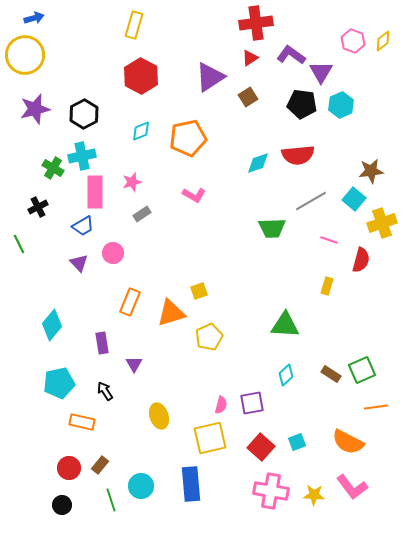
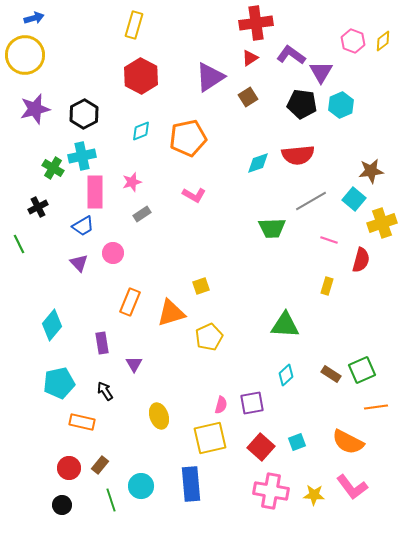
yellow square at (199, 291): moved 2 px right, 5 px up
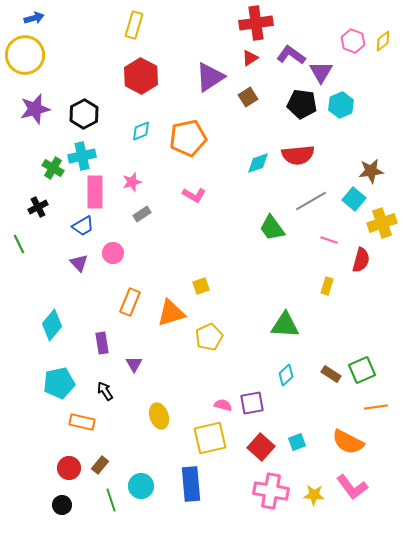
green trapezoid at (272, 228): rotated 56 degrees clockwise
pink semicircle at (221, 405): moved 2 px right; rotated 90 degrees counterclockwise
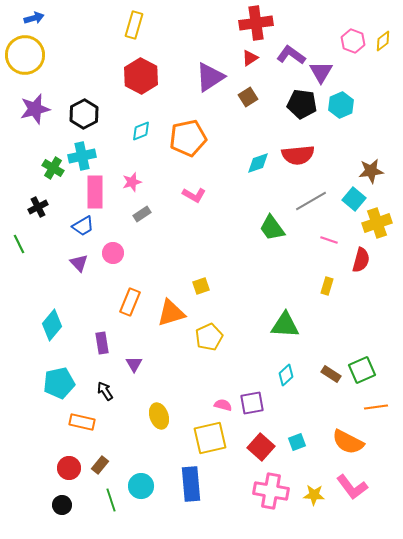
yellow cross at (382, 223): moved 5 px left
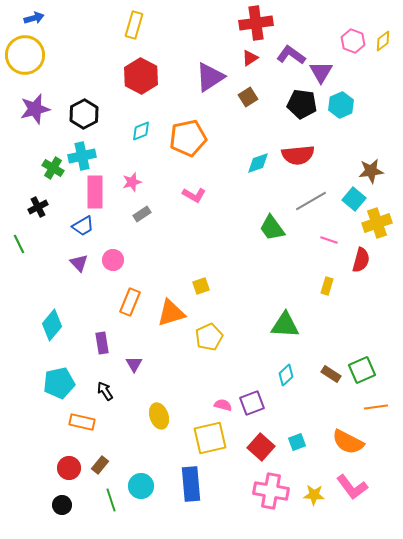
pink circle at (113, 253): moved 7 px down
purple square at (252, 403): rotated 10 degrees counterclockwise
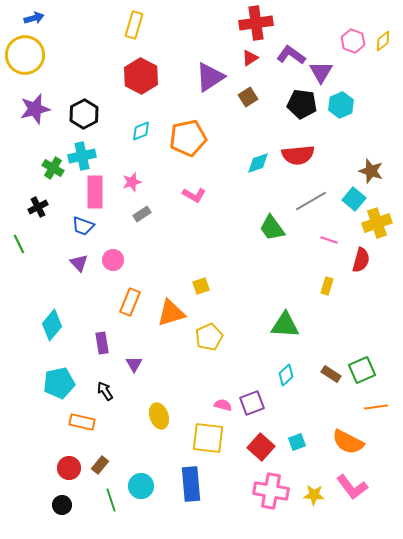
brown star at (371, 171): rotated 25 degrees clockwise
blue trapezoid at (83, 226): rotated 50 degrees clockwise
yellow square at (210, 438): moved 2 px left; rotated 20 degrees clockwise
